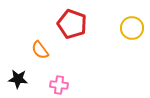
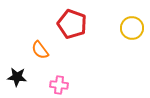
black star: moved 1 px left, 2 px up
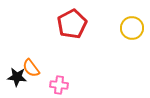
red pentagon: rotated 24 degrees clockwise
orange semicircle: moved 9 px left, 18 px down
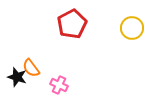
black star: rotated 12 degrees clockwise
pink cross: rotated 18 degrees clockwise
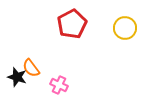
yellow circle: moved 7 px left
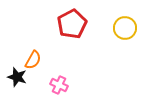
orange semicircle: moved 2 px right, 8 px up; rotated 114 degrees counterclockwise
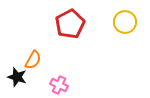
red pentagon: moved 2 px left
yellow circle: moved 6 px up
